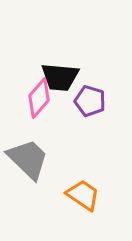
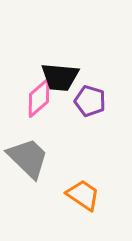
pink diamond: rotated 9 degrees clockwise
gray trapezoid: moved 1 px up
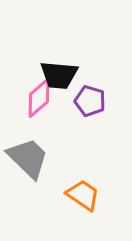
black trapezoid: moved 1 px left, 2 px up
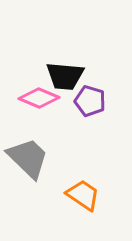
black trapezoid: moved 6 px right, 1 px down
pink diamond: rotated 63 degrees clockwise
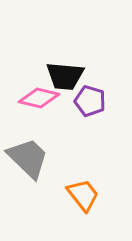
pink diamond: rotated 9 degrees counterclockwise
orange trapezoid: rotated 18 degrees clockwise
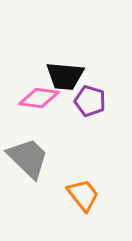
pink diamond: rotated 6 degrees counterclockwise
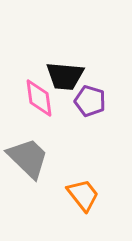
pink diamond: rotated 75 degrees clockwise
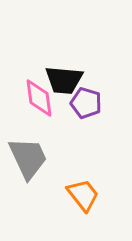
black trapezoid: moved 1 px left, 4 px down
purple pentagon: moved 4 px left, 2 px down
gray trapezoid: rotated 21 degrees clockwise
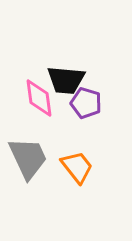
black trapezoid: moved 2 px right
orange trapezoid: moved 6 px left, 28 px up
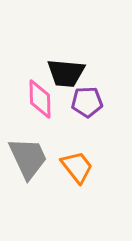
black trapezoid: moved 7 px up
pink diamond: moved 1 px right, 1 px down; rotated 6 degrees clockwise
purple pentagon: moved 1 px right, 1 px up; rotated 20 degrees counterclockwise
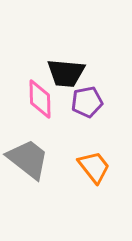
purple pentagon: rotated 8 degrees counterclockwise
gray trapezoid: moved 1 px down; rotated 27 degrees counterclockwise
orange trapezoid: moved 17 px right
